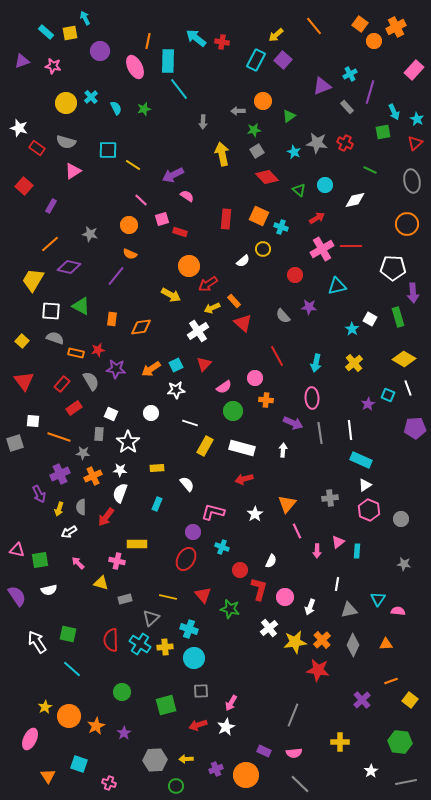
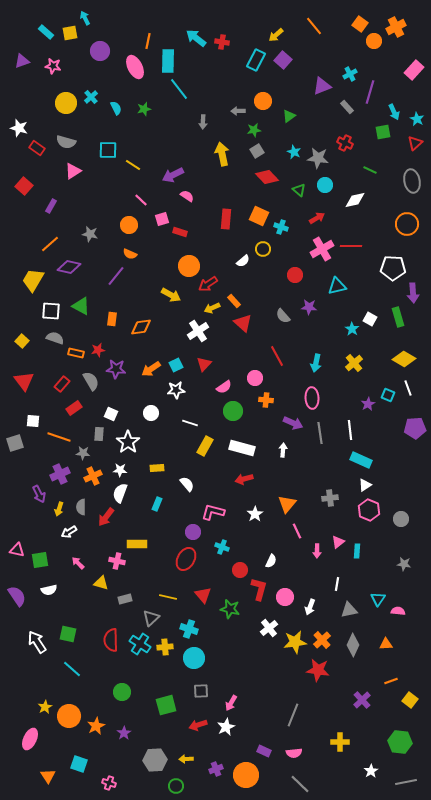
gray star at (317, 143): moved 1 px right, 15 px down
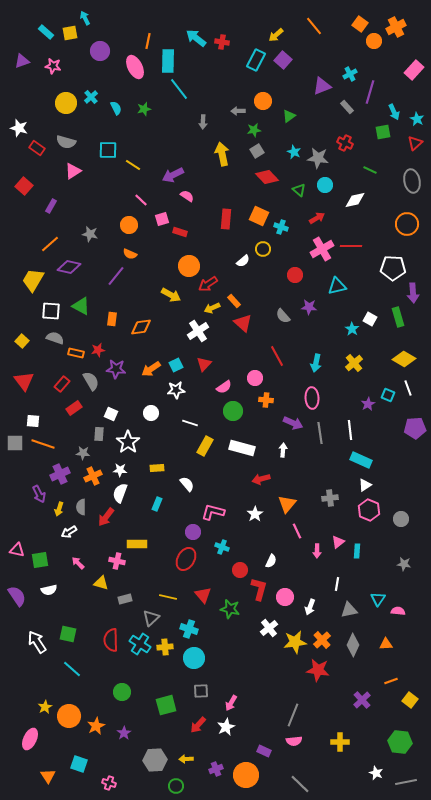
orange line at (59, 437): moved 16 px left, 7 px down
gray square at (15, 443): rotated 18 degrees clockwise
red arrow at (244, 479): moved 17 px right
red arrow at (198, 725): rotated 30 degrees counterclockwise
pink semicircle at (294, 753): moved 12 px up
white star at (371, 771): moved 5 px right, 2 px down; rotated 16 degrees counterclockwise
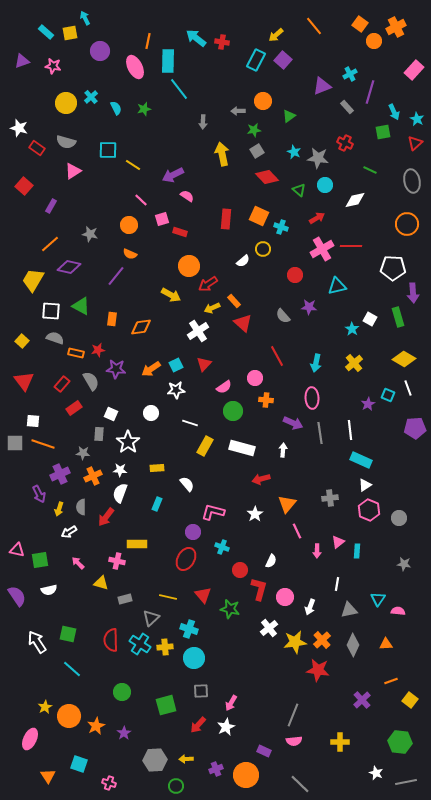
gray circle at (401, 519): moved 2 px left, 1 px up
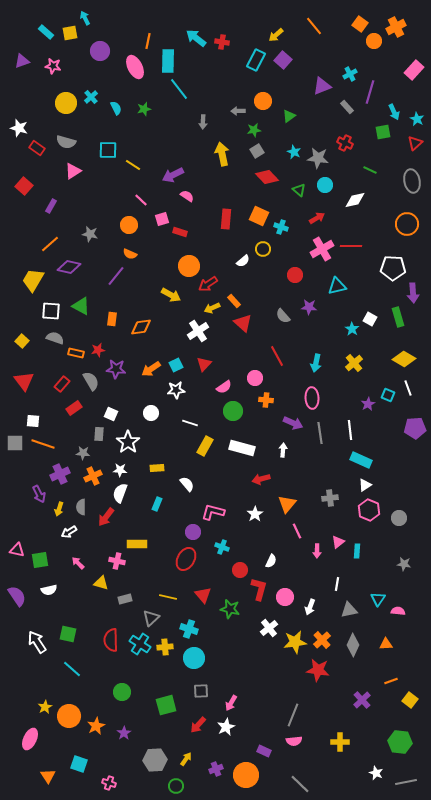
yellow arrow at (186, 759): rotated 128 degrees clockwise
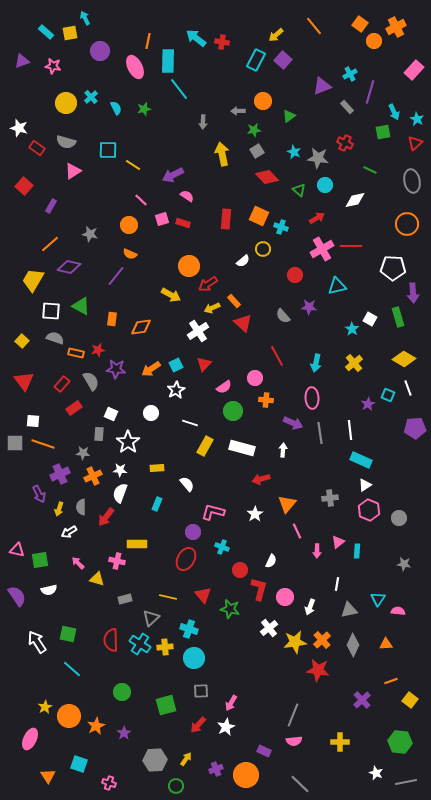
red rectangle at (180, 232): moved 3 px right, 9 px up
white star at (176, 390): rotated 24 degrees counterclockwise
yellow triangle at (101, 583): moved 4 px left, 4 px up
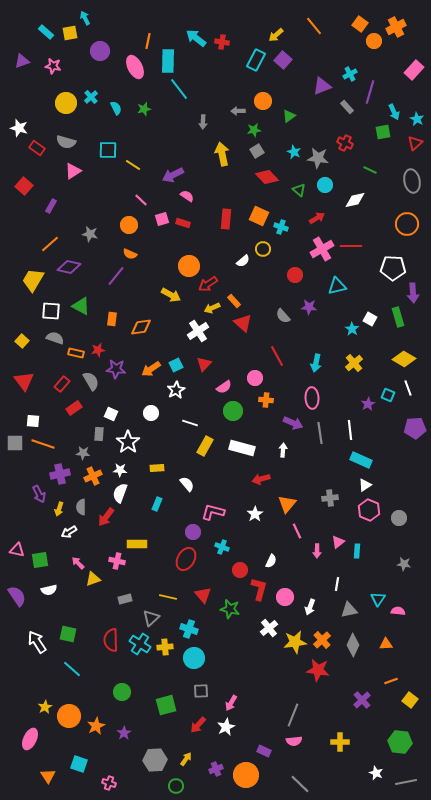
purple cross at (60, 474): rotated 12 degrees clockwise
yellow triangle at (97, 579): moved 4 px left; rotated 35 degrees counterclockwise
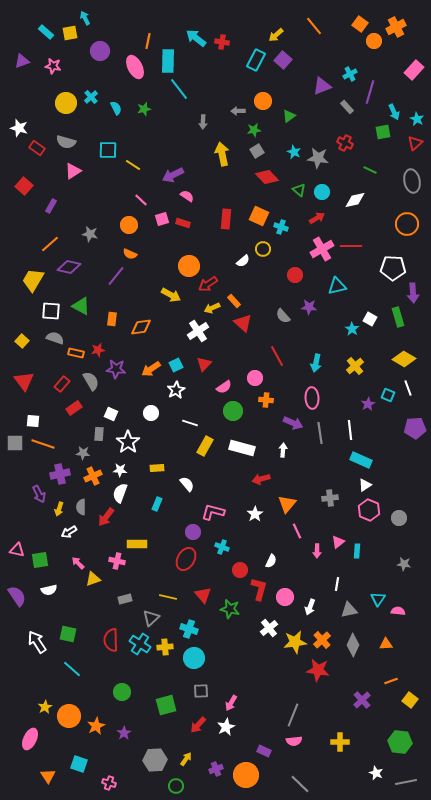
cyan circle at (325, 185): moved 3 px left, 7 px down
yellow cross at (354, 363): moved 1 px right, 3 px down
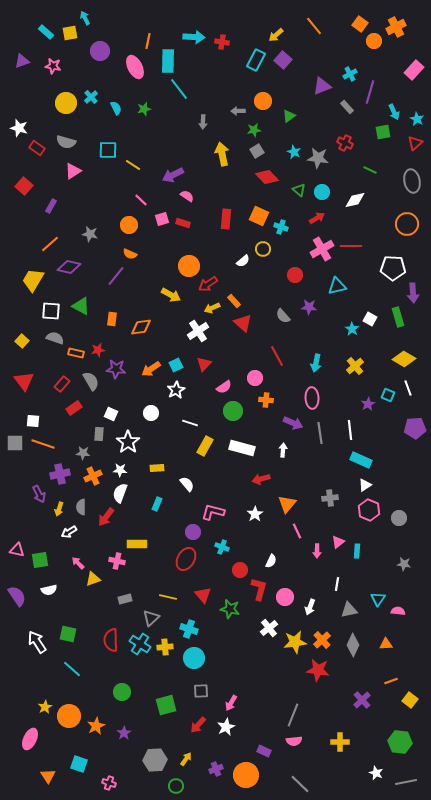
cyan arrow at (196, 38): moved 2 px left, 1 px up; rotated 145 degrees clockwise
